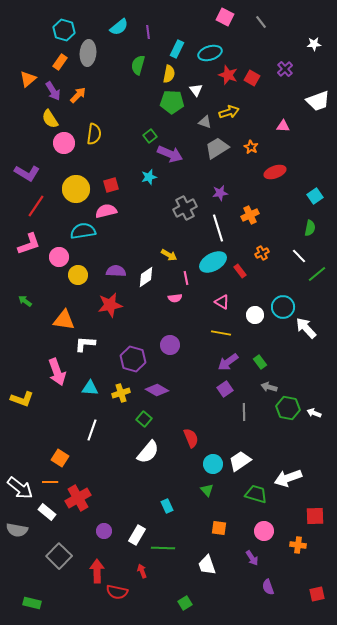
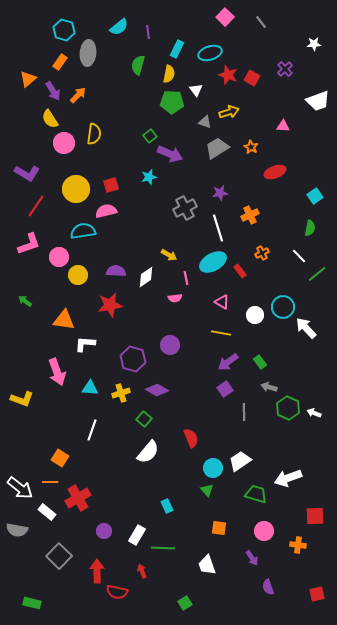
pink square at (225, 17): rotated 18 degrees clockwise
green hexagon at (288, 408): rotated 15 degrees clockwise
cyan circle at (213, 464): moved 4 px down
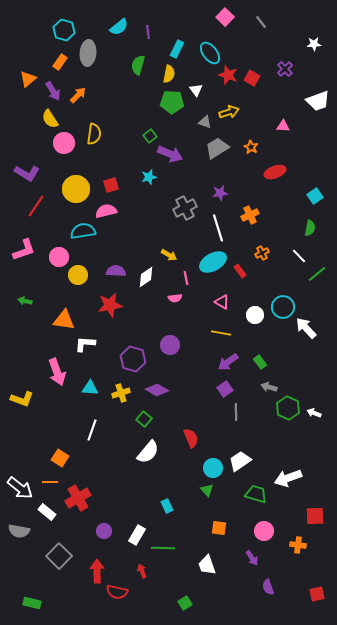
cyan ellipse at (210, 53): rotated 70 degrees clockwise
pink L-shape at (29, 244): moved 5 px left, 6 px down
green arrow at (25, 301): rotated 24 degrees counterclockwise
gray line at (244, 412): moved 8 px left
gray semicircle at (17, 530): moved 2 px right, 1 px down
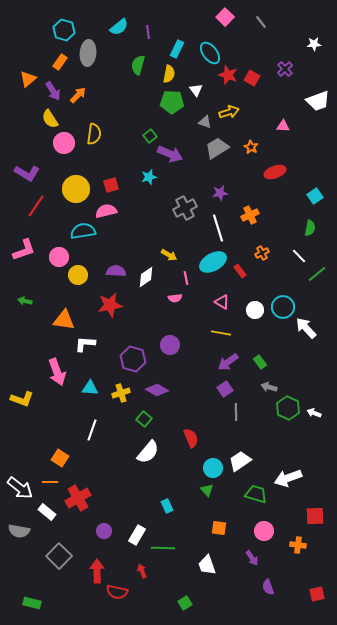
white circle at (255, 315): moved 5 px up
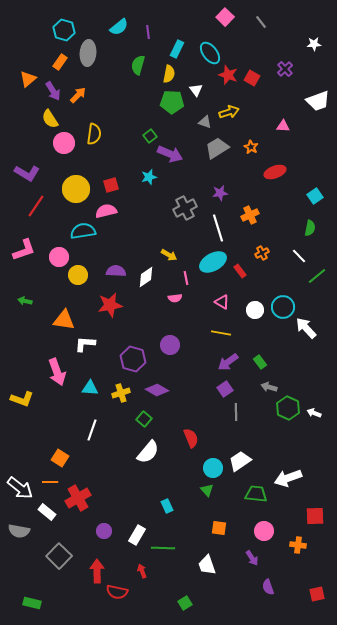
green line at (317, 274): moved 2 px down
green trapezoid at (256, 494): rotated 10 degrees counterclockwise
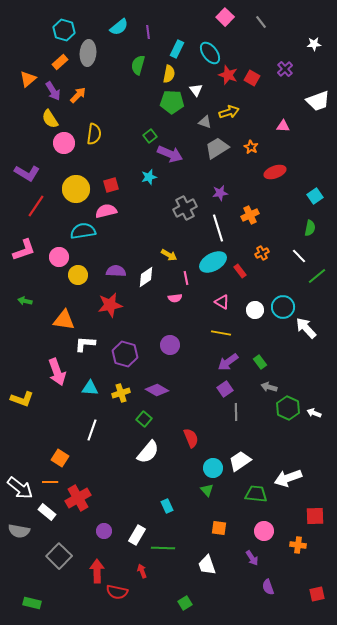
orange rectangle at (60, 62): rotated 14 degrees clockwise
purple hexagon at (133, 359): moved 8 px left, 5 px up
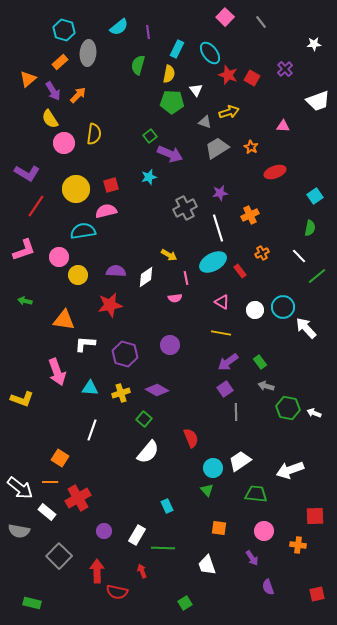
gray arrow at (269, 387): moved 3 px left, 1 px up
green hexagon at (288, 408): rotated 15 degrees counterclockwise
white arrow at (288, 478): moved 2 px right, 8 px up
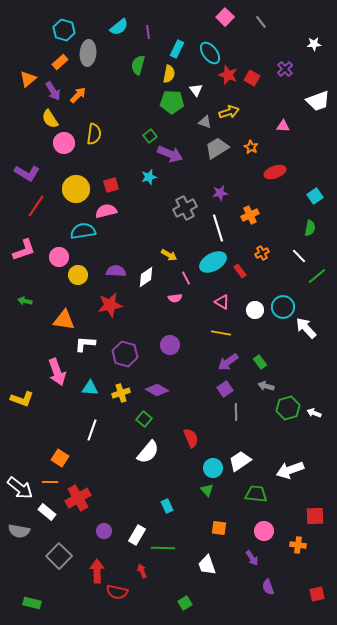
pink line at (186, 278): rotated 16 degrees counterclockwise
green hexagon at (288, 408): rotated 25 degrees counterclockwise
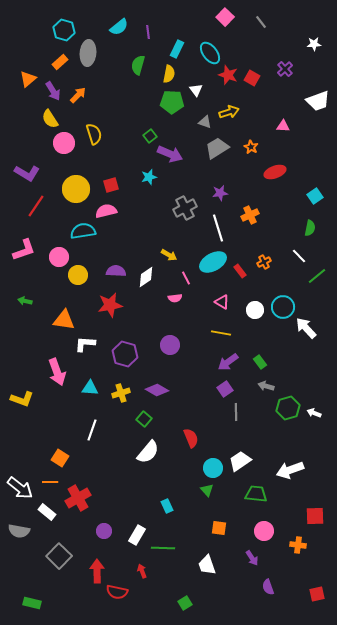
yellow semicircle at (94, 134): rotated 25 degrees counterclockwise
orange cross at (262, 253): moved 2 px right, 9 px down
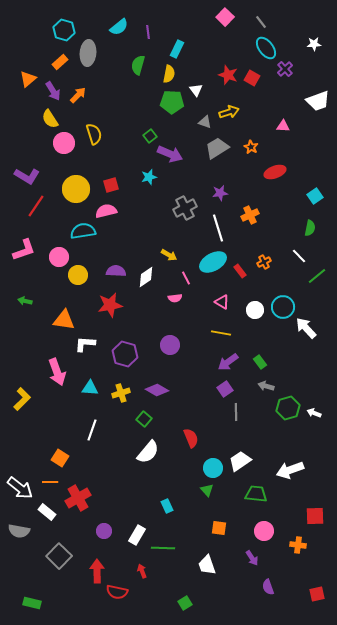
cyan ellipse at (210, 53): moved 56 px right, 5 px up
purple L-shape at (27, 173): moved 3 px down
yellow L-shape at (22, 399): rotated 65 degrees counterclockwise
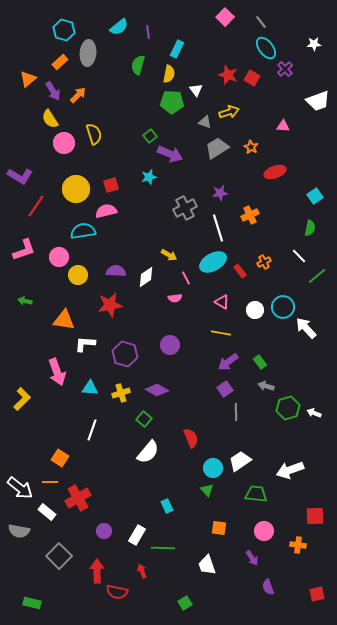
purple L-shape at (27, 176): moved 7 px left
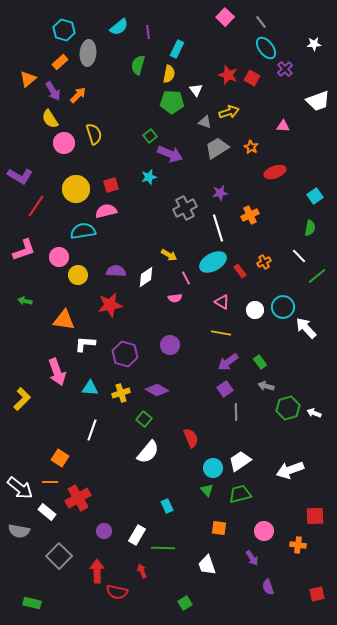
green trapezoid at (256, 494): moved 16 px left; rotated 20 degrees counterclockwise
